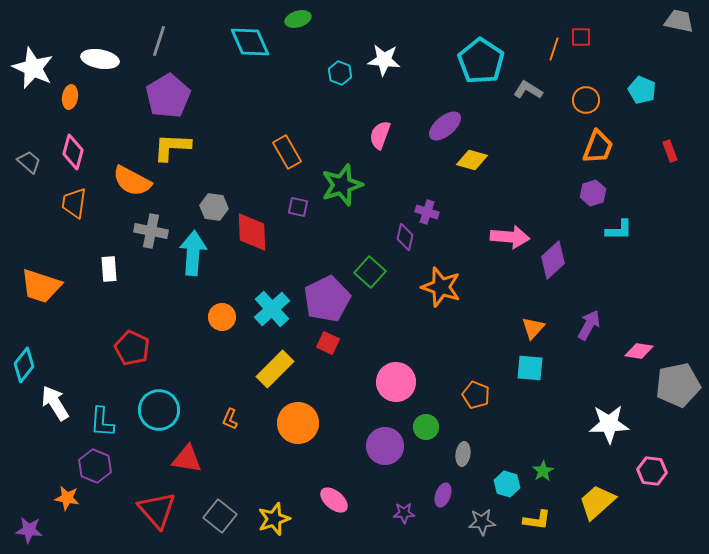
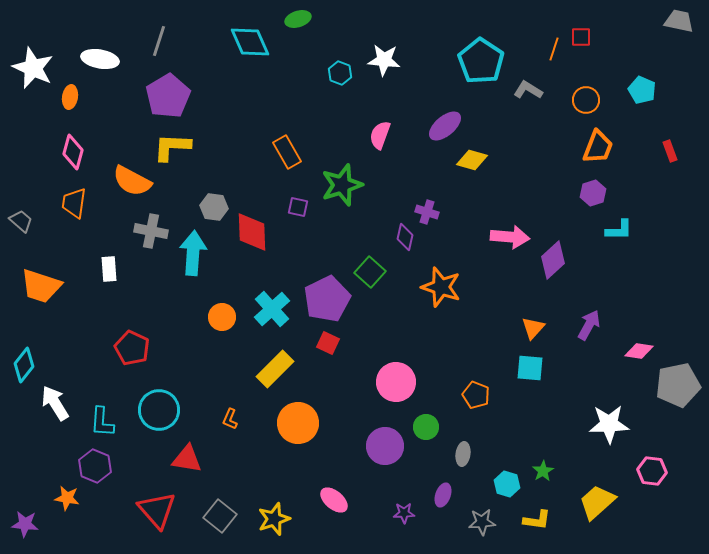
gray trapezoid at (29, 162): moved 8 px left, 59 px down
purple star at (29, 530): moved 4 px left, 6 px up
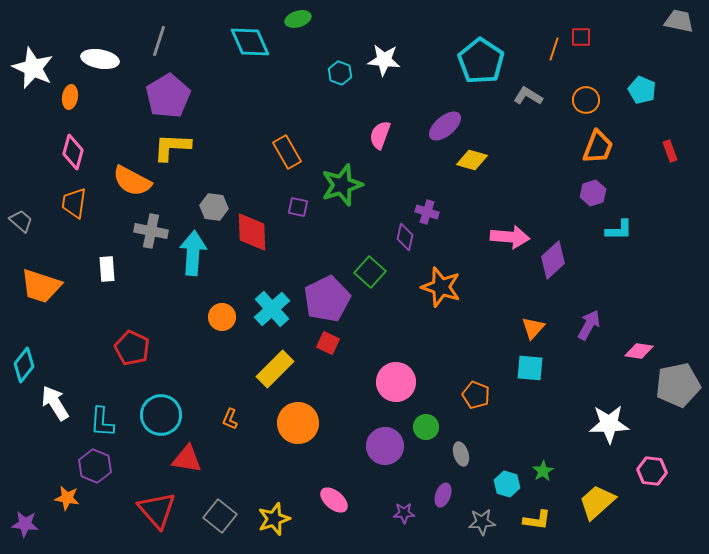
gray L-shape at (528, 90): moved 6 px down
white rectangle at (109, 269): moved 2 px left
cyan circle at (159, 410): moved 2 px right, 5 px down
gray ellipse at (463, 454): moved 2 px left; rotated 25 degrees counterclockwise
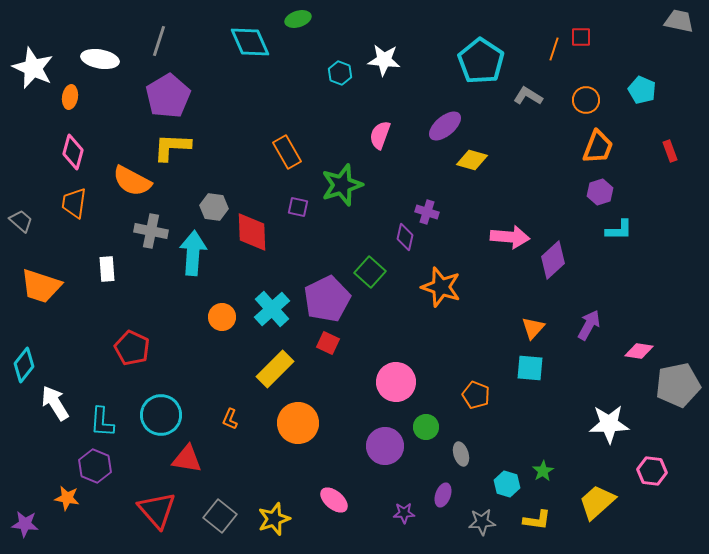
purple hexagon at (593, 193): moved 7 px right, 1 px up
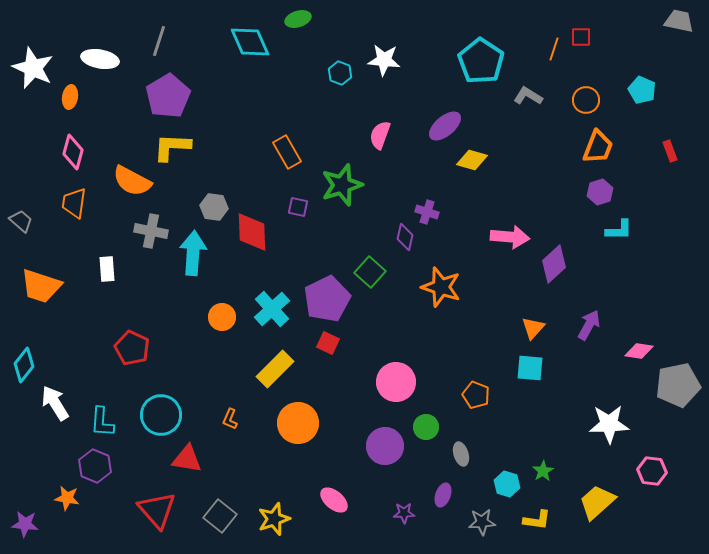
purple diamond at (553, 260): moved 1 px right, 4 px down
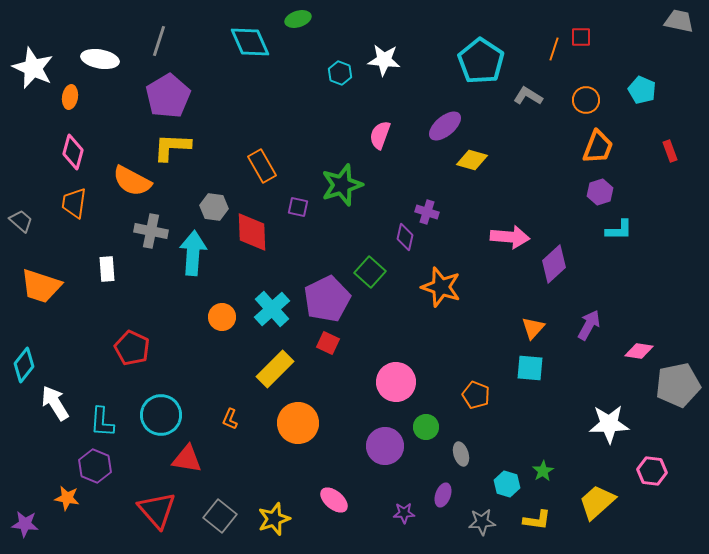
orange rectangle at (287, 152): moved 25 px left, 14 px down
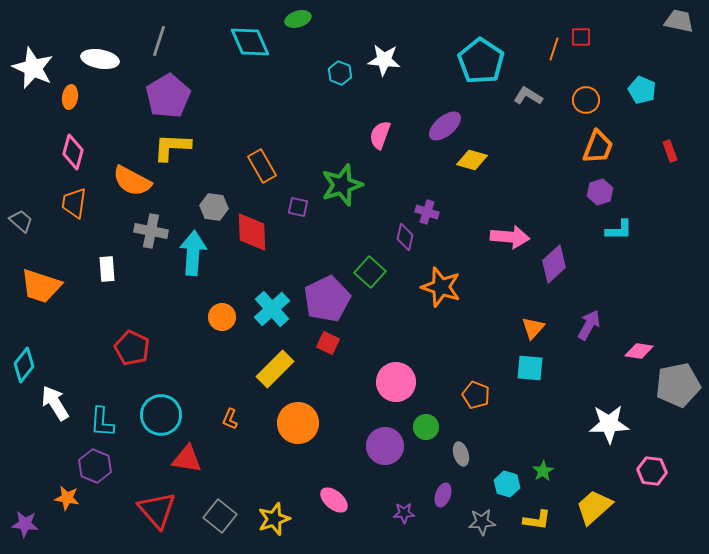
yellow trapezoid at (597, 502): moved 3 px left, 5 px down
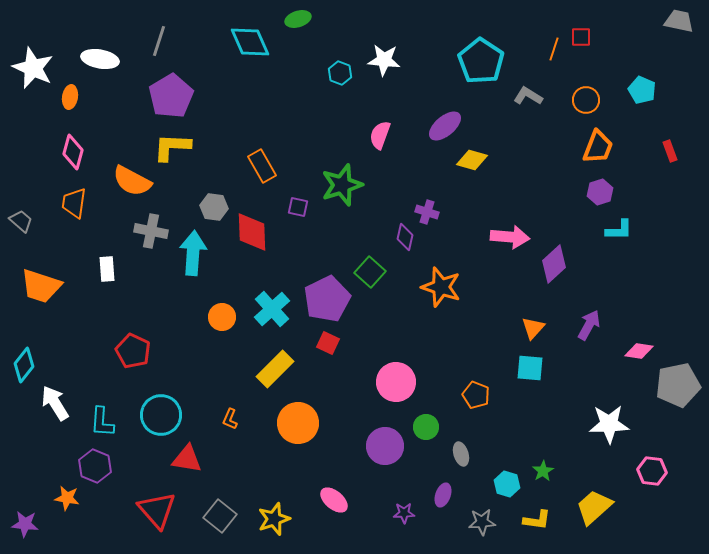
purple pentagon at (168, 96): moved 3 px right
red pentagon at (132, 348): moved 1 px right, 3 px down
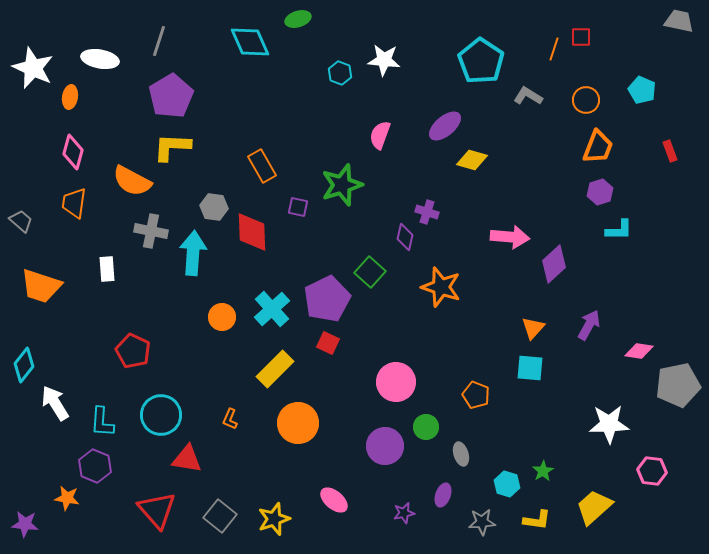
purple star at (404, 513): rotated 10 degrees counterclockwise
